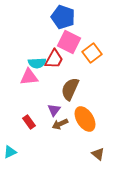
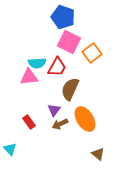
red trapezoid: moved 3 px right, 8 px down
cyan triangle: moved 3 px up; rotated 48 degrees counterclockwise
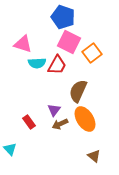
red trapezoid: moved 2 px up
pink triangle: moved 6 px left, 33 px up; rotated 24 degrees clockwise
brown semicircle: moved 8 px right, 2 px down
brown triangle: moved 4 px left, 2 px down
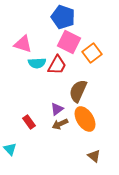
purple triangle: moved 3 px right, 1 px up; rotated 16 degrees clockwise
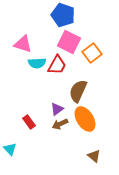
blue pentagon: moved 2 px up
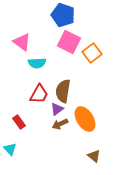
pink triangle: moved 1 px left, 2 px up; rotated 18 degrees clockwise
red trapezoid: moved 18 px left, 29 px down
brown semicircle: moved 15 px left; rotated 15 degrees counterclockwise
red rectangle: moved 10 px left
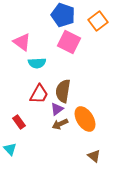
orange square: moved 6 px right, 32 px up
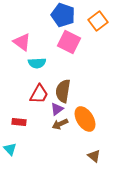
red rectangle: rotated 48 degrees counterclockwise
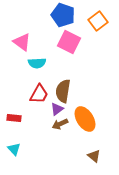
red rectangle: moved 5 px left, 4 px up
cyan triangle: moved 4 px right
